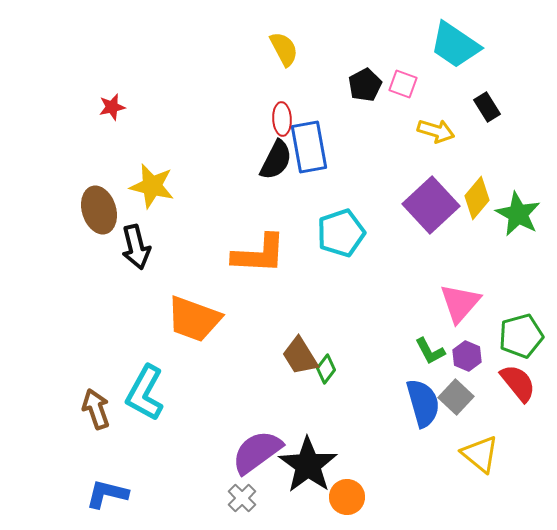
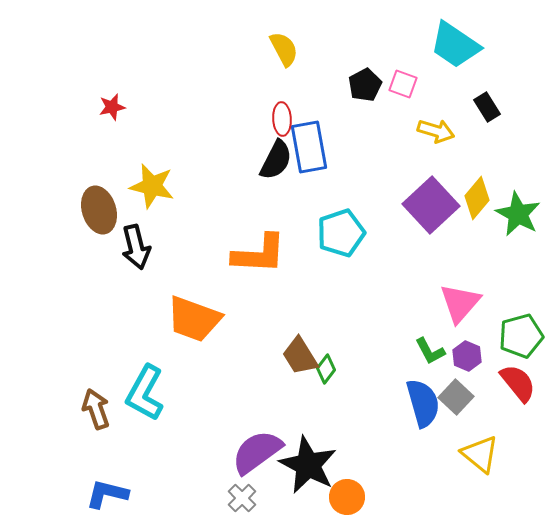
black star: rotated 8 degrees counterclockwise
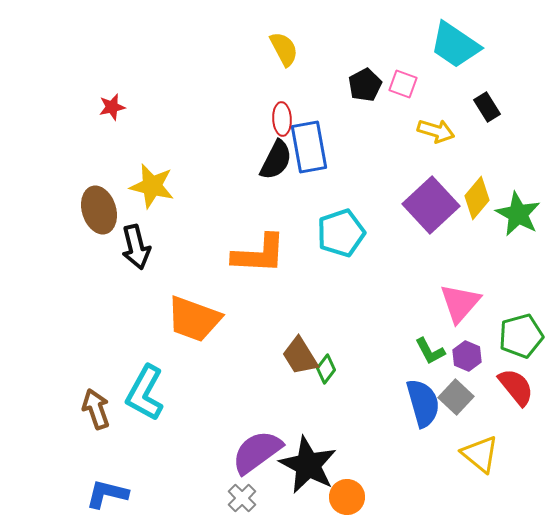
red semicircle: moved 2 px left, 4 px down
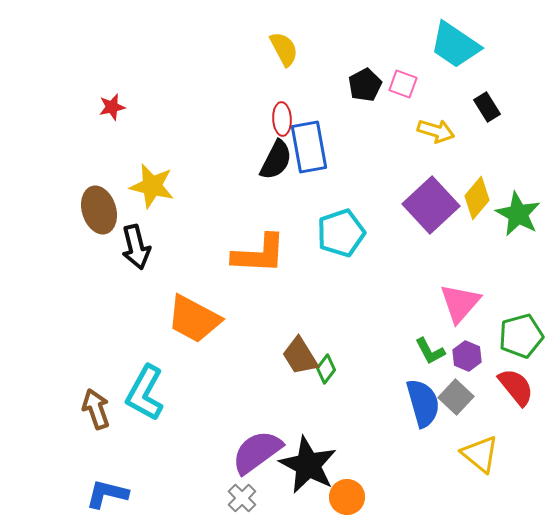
orange trapezoid: rotated 8 degrees clockwise
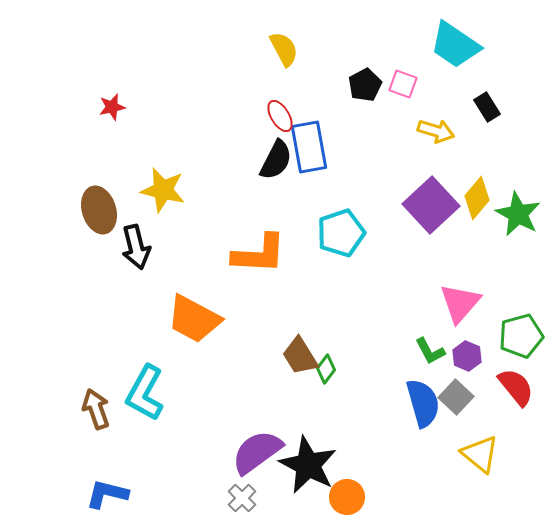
red ellipse: moved 2 px left, 3 px up; rotated 28 degrees counterclockwise
yellow star: moved 11 px right, 4 px down
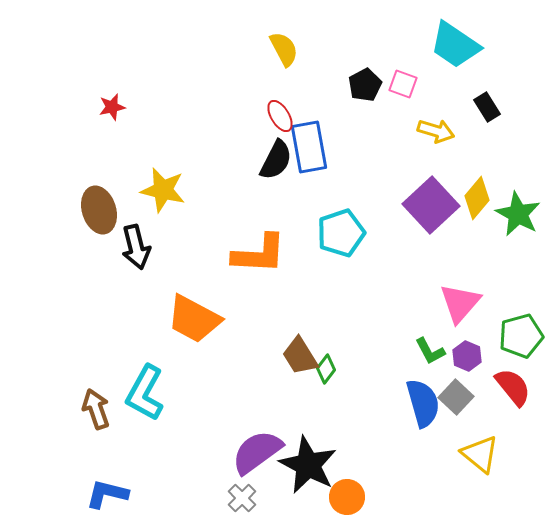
red semicircle: moved 3 px left
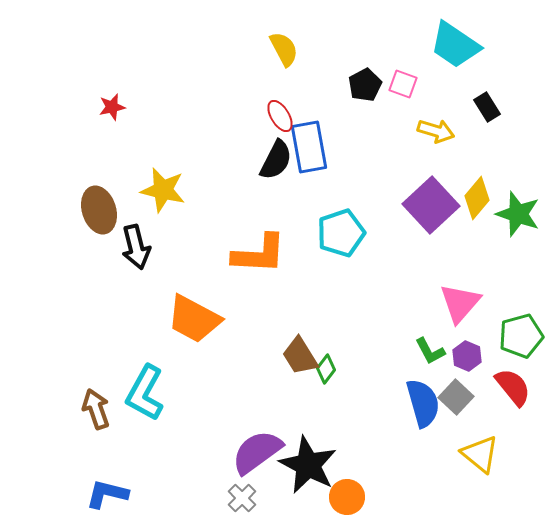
green star: rotated 9 degrees counterclockwise
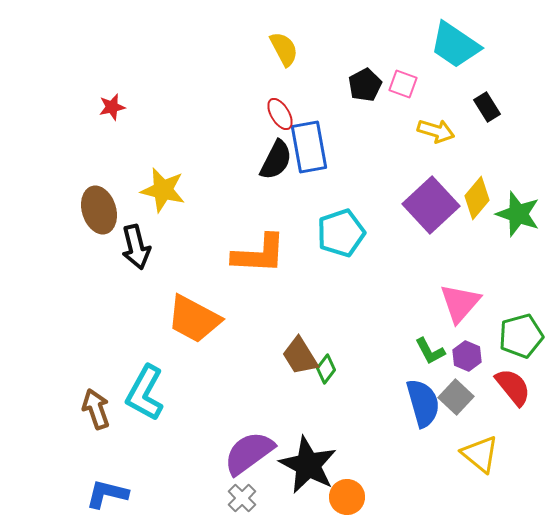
red ellipse: moved 2 px up
purple semicircle: moved 8 px left, 1 px down
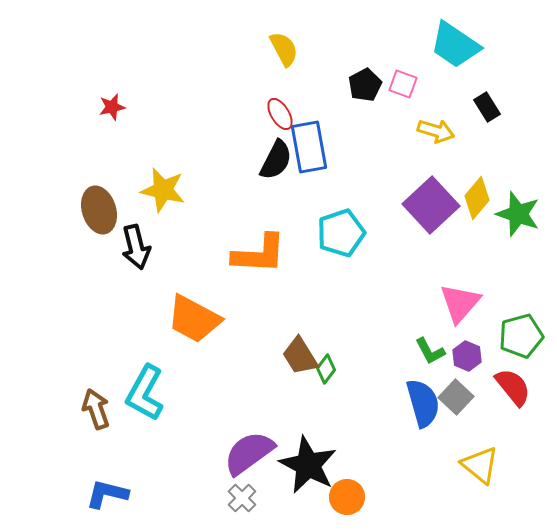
yellow triangle: moved 11 px down
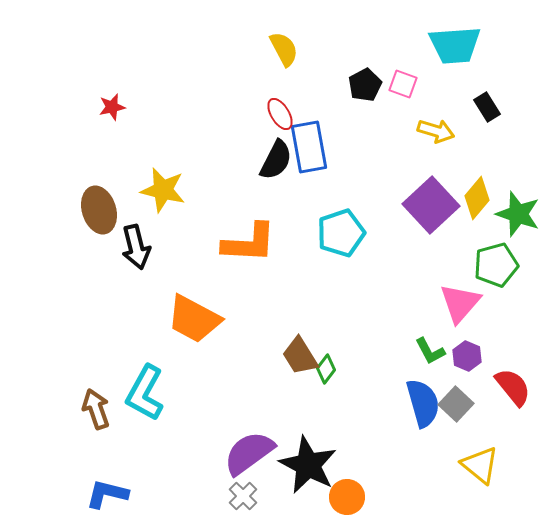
cyan trapezoid: rotated 38 degrees counterclockwise
orange L-shape: moved 10 px left, 11 px up
green pentagon: moved 25 px left, 71 px up
gray square: moved 7 px down
gray cross: moved 1 px right, 2 px up
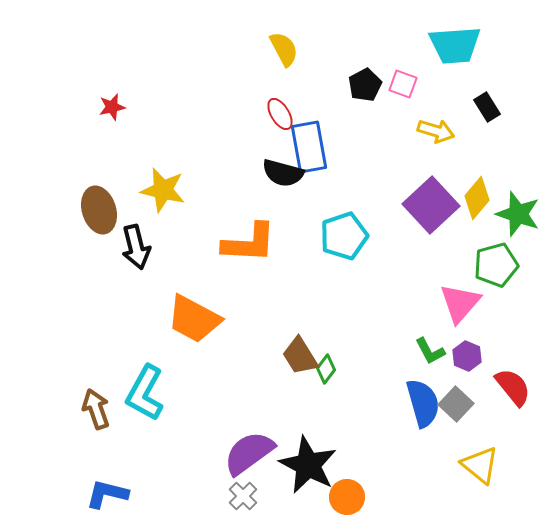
black semicircle: moved 7 px right, 13 px down; rotated 78 degrees clockwise
cyan pentagon: moved 3 px right, 3 px down
